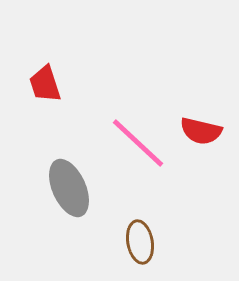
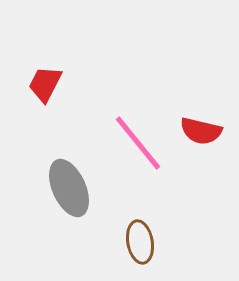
red trapezoid: rotated 45 degrees clockwise
pink line: rotated 8 degrees clockwise
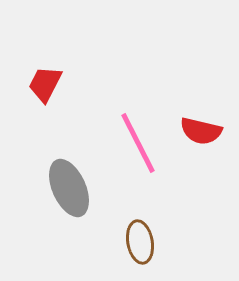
pink line: rotated 12 degrees clockwise
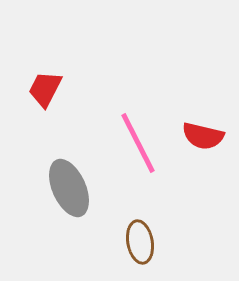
red trapezoid: moved 5 px down
red semicircle: moved 2 px right, 5 px down
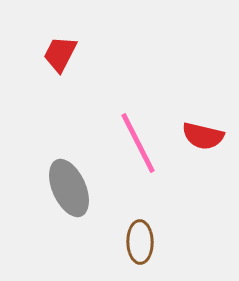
red trapezoid: moved 15 px right, 35 px up
brown ellipse: rotated 9 degrees clockwise
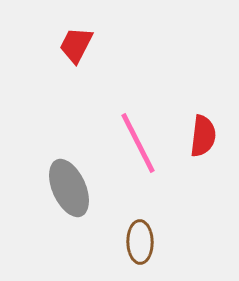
red trapezoid: moved 16 px right, 9 px up
red semicircle: rotated 96 degrees counterclockwise
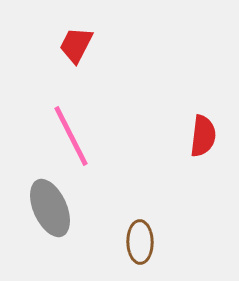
pink line: moved 67 px left, 7 px up
gray ellipse: moved 19 px left, 20 px down
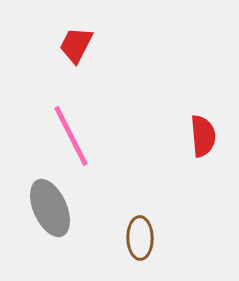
red semicircle: rotated 12 degrees counterclockwise
brown ellipse: moved 4 px up
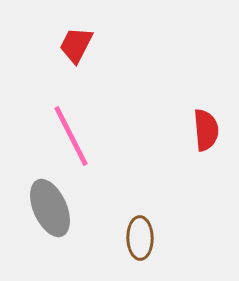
red semicircle: moved 3 px right, 6 px up
